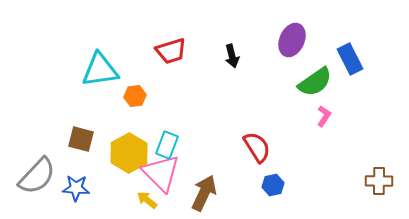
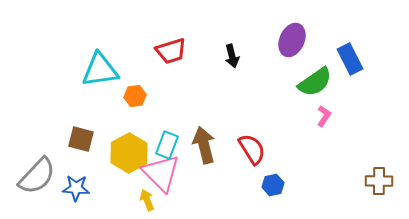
red semicircle: moved 5 px left, 2 px down
brown arrow: moved 48 px up; rotated 39 degrees counterclockwise
yellow arrow: rotated 30 degrees clockwise
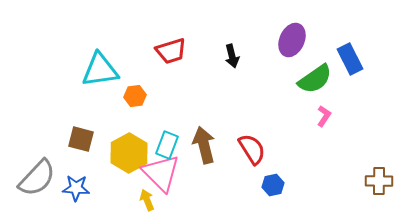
green semicircle: moved 3 px up
gray semicircle: moved 2 px down
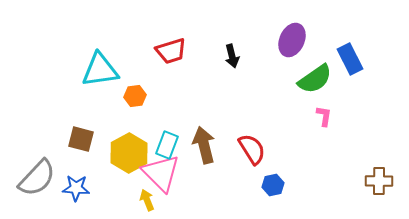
pink L-shape: rotated 25 degrees counterclockwise
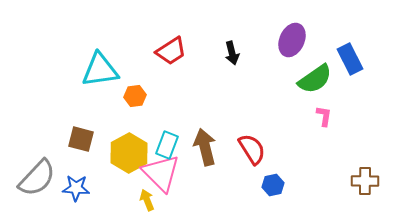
red trapezoid: rotated 16 degrees counterclockwise
black arrow: moved 3 px up
brown arrow: moved 1 px right, 2 px down
brown cross: moved 14 px left
